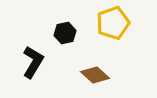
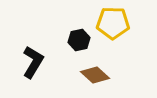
yellow pentagon: rotated 20 degrees clockwise
black hexagon: moved 14 px right, 7 px down
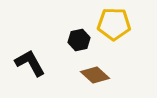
yellow pentagon: moved 1 px right, 1 px down
black L-shape: moved 3 px left, 1 px down; rotated 60 degrees counterclockwise
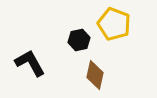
yellow pentagon: rotated 20 degrees clockwise
brown diamond: rotated 60 degrees clockwise
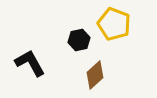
brown diamond: rotated 36 degrees clockwise
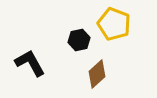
brown diamond: moved 2 px right, 1 px up
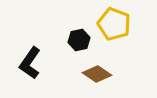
black L-shape: rotated 116 degrees counterclockwise
brown diamond: rotated 76 degrees clockwise
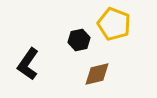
black L-shape: moved 2 px left, 1 px down
brown diamond: rotated 48 degrees counterclockwise
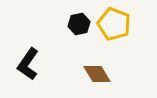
black hexagon: moved 16 px up
brown diamond: rotated 72 degrees clockwise
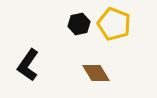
black L-shape: moved 1 px down
brown diamond: moved 1 px left, 1 px up
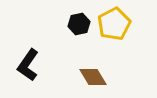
yellow pentagon: rotated 24 degrees clockwise
brown diamond: moved 3 px left, 4 px down
